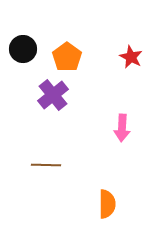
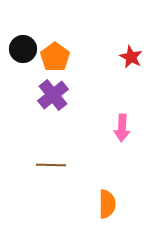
orange pentagon: moved 12 px left
brown line: moved 5 px right
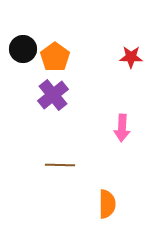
red star: rotated 25 degrees counterclockwise
brown line: moved 9 px right
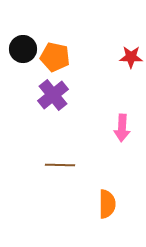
orange pentagon: rotated 24 degrees counterclockwise
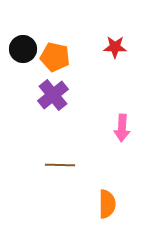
red star: moved 16 px left, 10 px up
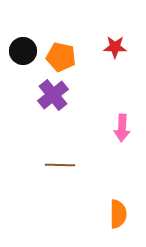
black circle: moved 2 px down
orange pentagon: moved 6 px right
orange semicircle: moved 11 px right, 10 px down
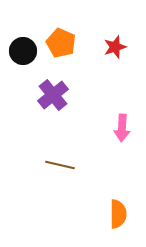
red star: rotated 20 degrees counterclockwise
orange pentagon: moved 14 px up; rotated 12 degrees clockwise
brown line: rotated 12 degrees clockwise
